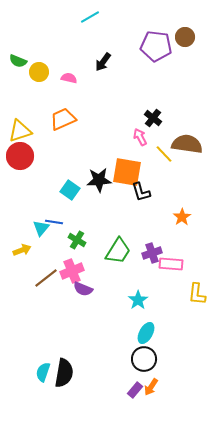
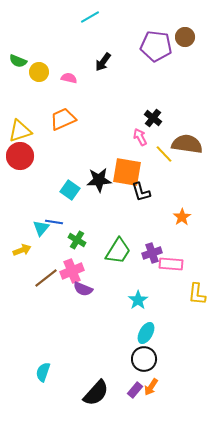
black semicircle: moved 32 px right, 20 px down; rotated 32 degrees clockwise
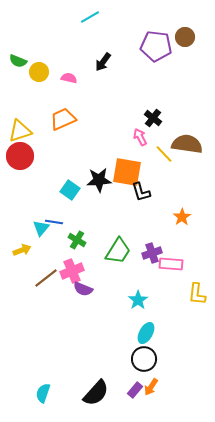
cyan semicircle: moved 21 px down
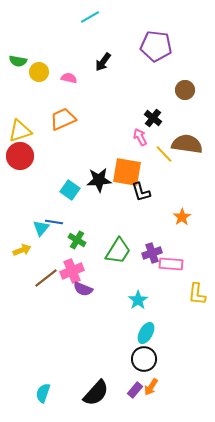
brown circle: moved 53 px down
green semicircle: rotated 12 degrees counterclockwise
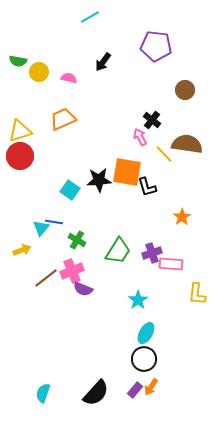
black cross: moved 1 px left, 2 px down
black L-shape: moved 6 px right, 5 px up
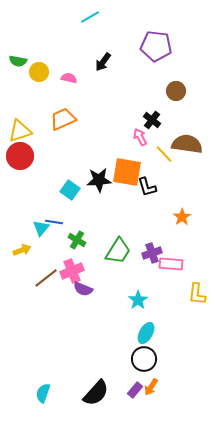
brown circle: moved 9 px left, 1 px down
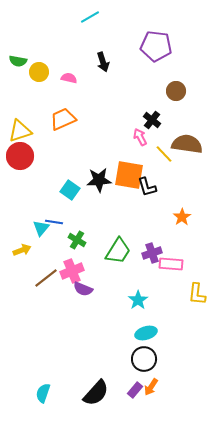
black arrow: rotated 54 degrees counterclockwise
orange square: moved 2 px right, 3 px down
cyan ellipse: rotated 45 degrees clockwise
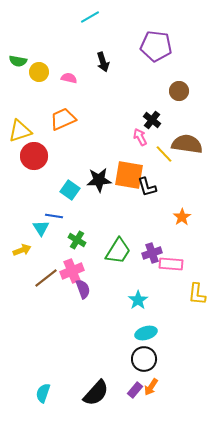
brown circle: moved 3 px right
red circle: moved 14 px right
blue line: moved 6 px up
cyan triangle: rotated 12 degrees counterclockwise
purple semicircle: rotated 132 degrees counterclockwise
